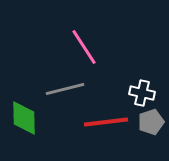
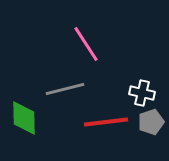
pink line: moved 2 px right, 3 px up
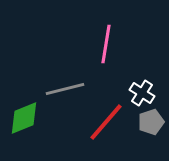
pink line: moved 20 px right; rotated 42 degrees clockwise
white cross: rotated 20 degrees clockwise
green diamond: rotated 69 degrees clockwise
red line: rotated 42 degrees counterclockwise
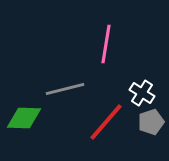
green diamond: rotated 24 degrees clockwise
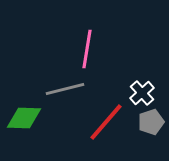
pink line: moved 19 px left, 5 px down
white cross: rotated 15 degrees clockwise
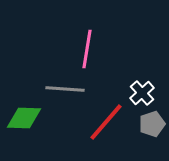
gray line: rotated 18 degrees clockwise
gray pentagon: moved 1 px right, 2 px down
